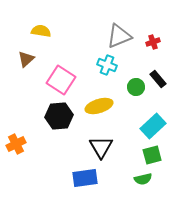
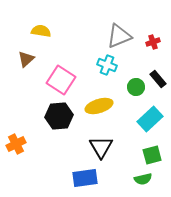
cyan rectangle: moved 3 px left, 7 px up
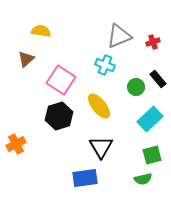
cyan cross: moved 2 px left
yellow ellipse: rotated 68 degrees clockwise
black hexagon: rotated 12 degrees counterclockwise
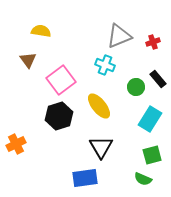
brown triangle: moved 2 px right, 1 px down; rotated 24 degrees counterclockwise
pink square: rotated 20 degrees clockwise
cyan rectangle: rotated 15 degrees counterclockwise
green semicircle: rotated 36 degrees clockwise
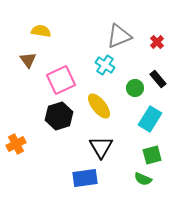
red cross: moved 4 px right; rotated 24 degrees counterclockwise
cyan cross: rotated 12 degrees clockwise
pink square: rotated 12 degrees clockwise
green circle: moved 1 px left, 1 px down
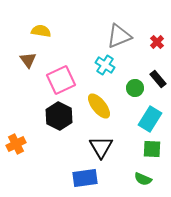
black hexagon: rotated 16 degrees counterclockwise
green square: moved 6 px up; rotated 18 degrees clockwise
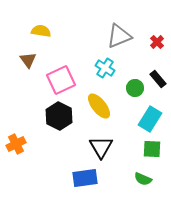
cyan cross: moved 3 px down
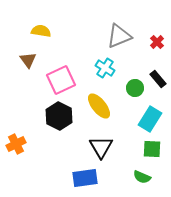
green semicircle: moved 1 px left, 2 px up
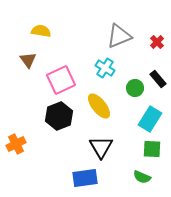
black hexagon: rotated 12 degrees clockwise
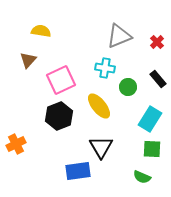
brown triangle: rotated 18 degrees clockwise
cyan cross: rotated 24 degrees counterclockwise
green circle: moved 7 px left, 1 px up
blue rectangle: moved 7 px left, 7 px up
